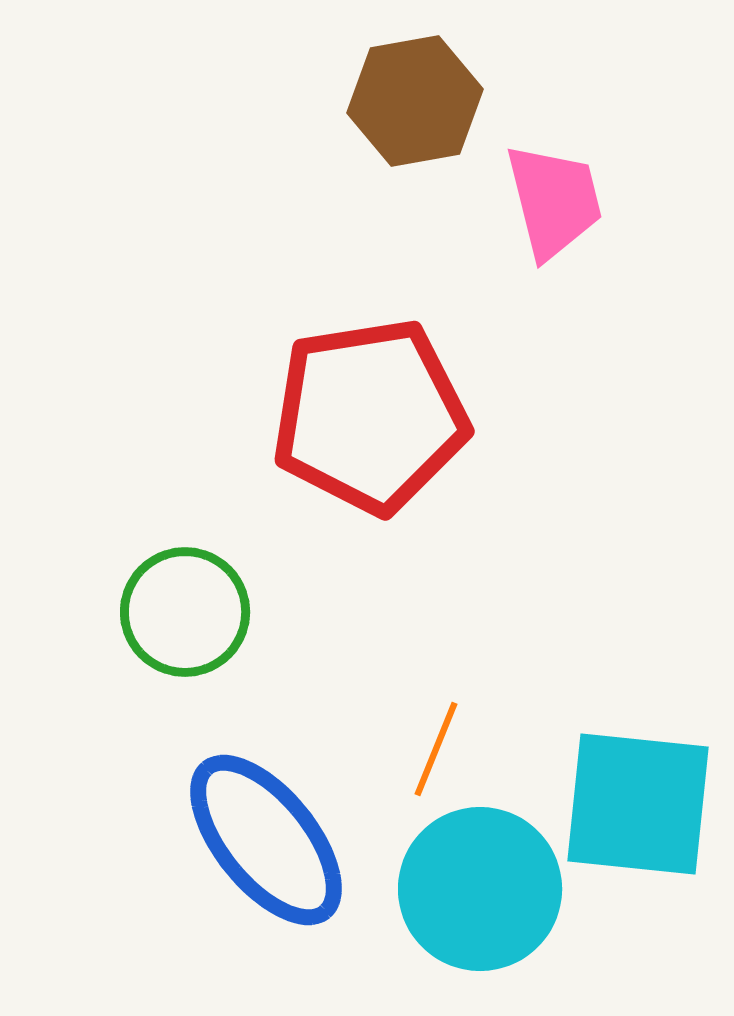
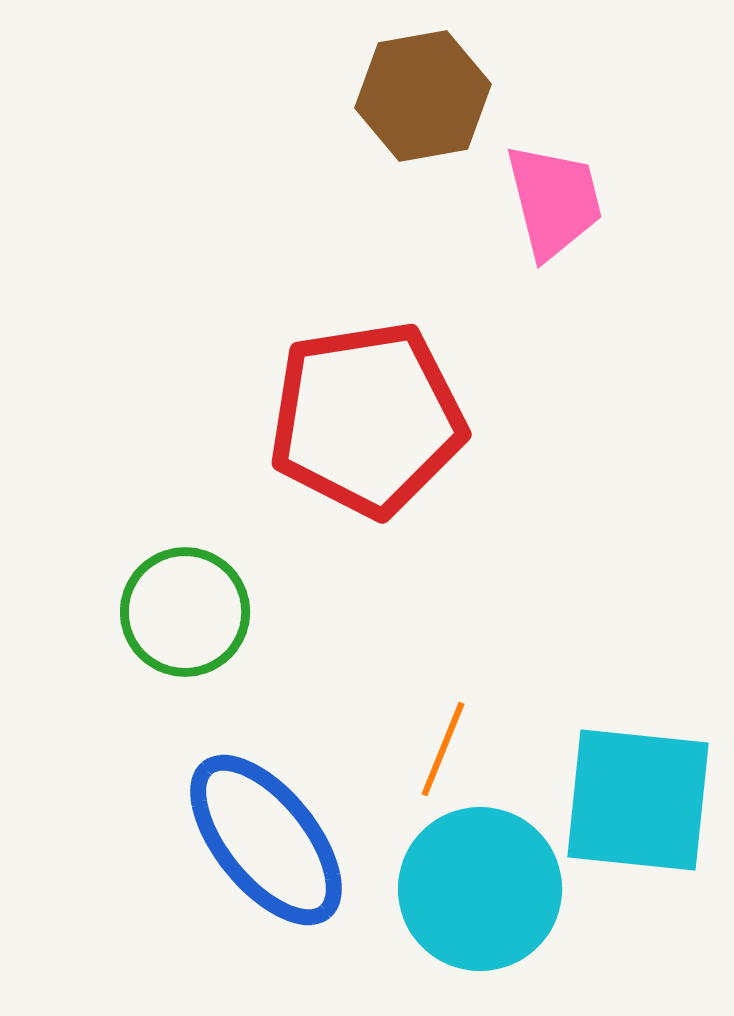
brown hexagon: moved 8 px right, 5 px up
red pentagon: moved 3 px left, 3 px down
orange line: moved 7 px right
cyan square: moved 4 px up
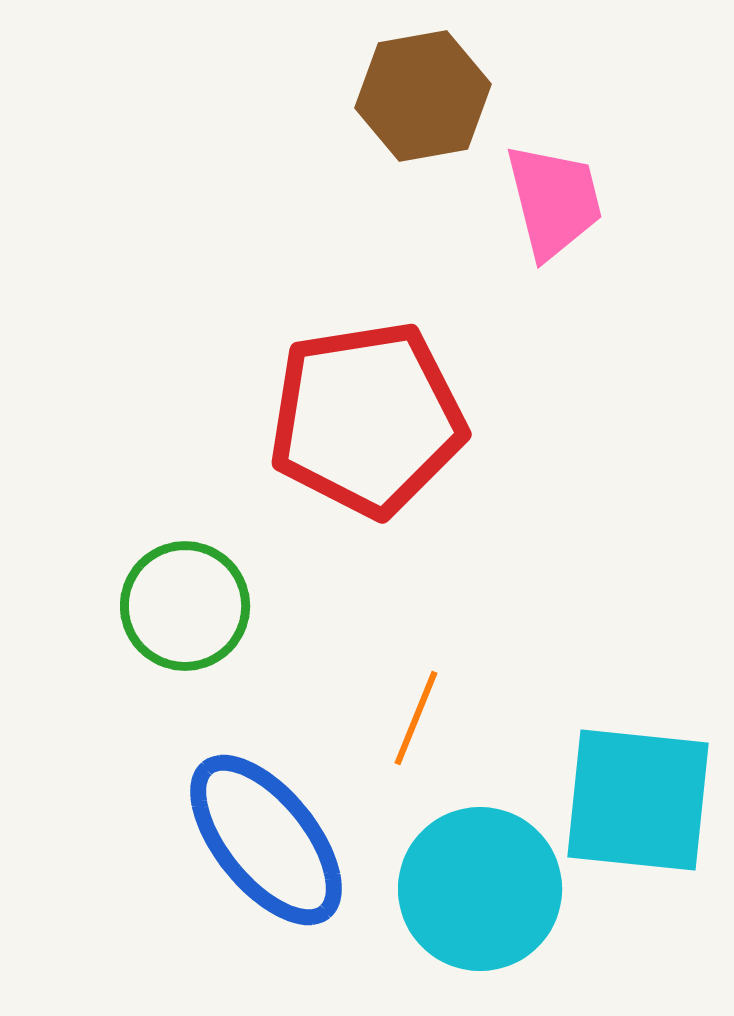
green circle: moved 6 px up
orange line: moved 27 px left, 31 px up
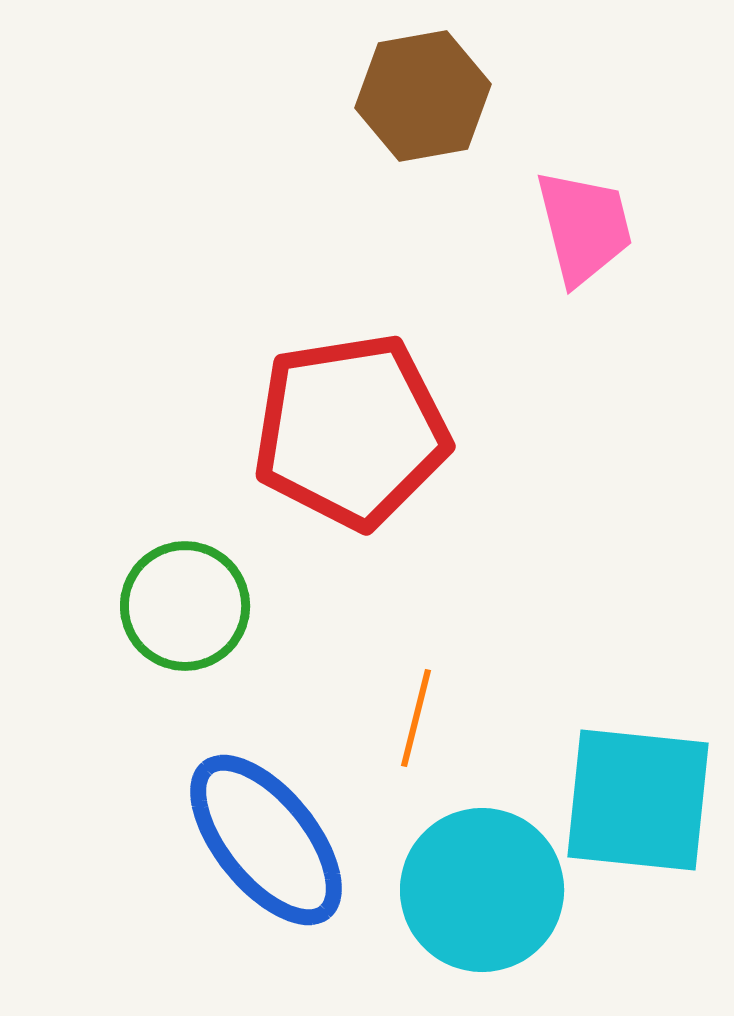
pink trapezoid: moved 30 px right, 26 px down
red pentagon: moved 16 px left, 12 px down
orange line: rotated 8 degrees counterclockwise
cyan circle: moved 2 px right, 1 px down
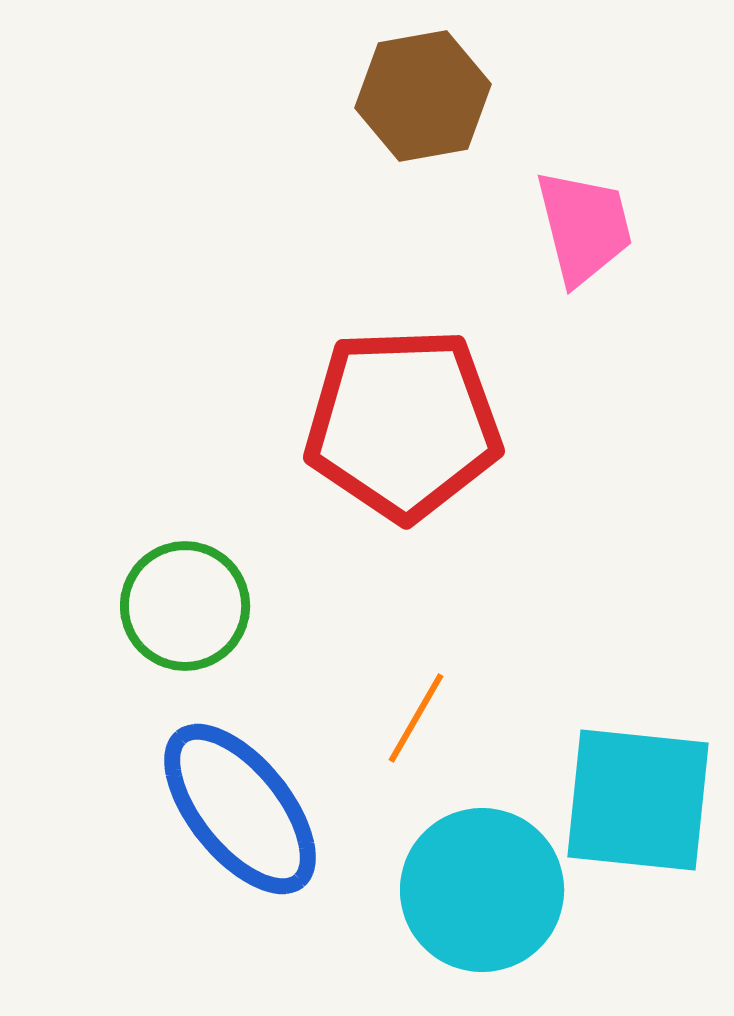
red pentagon: moved 52 px right, 7 px up; rotated 7 degrees clockwise
orange line: rotated 16 degrees clockwise
blue ellipse: moved 26 px left, 31 px up
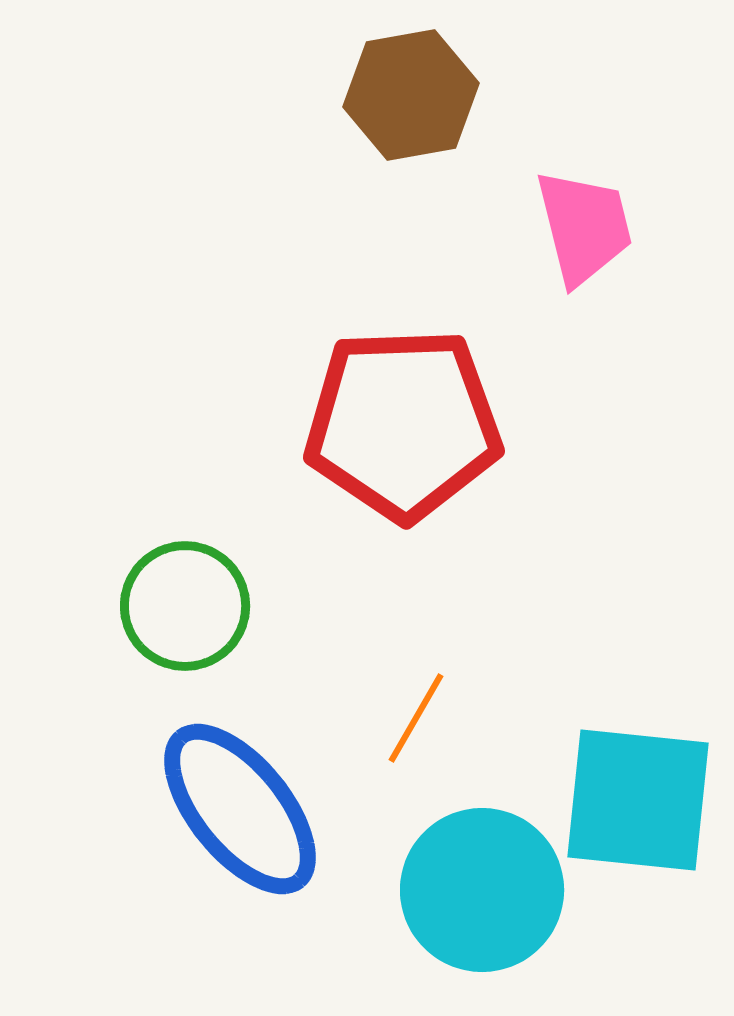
brown hexagon: moved 12 px left, 1 px up
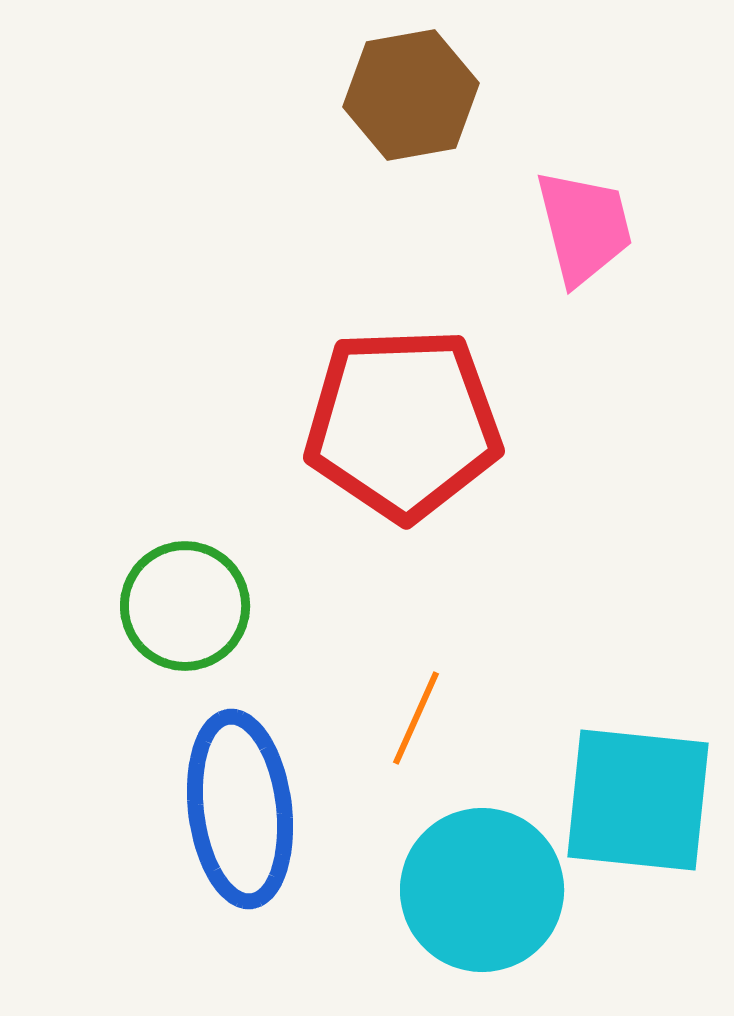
orange line: rotated 6 degrees counterclockwise
blue ellipse: rotated 32 degrees clockwise
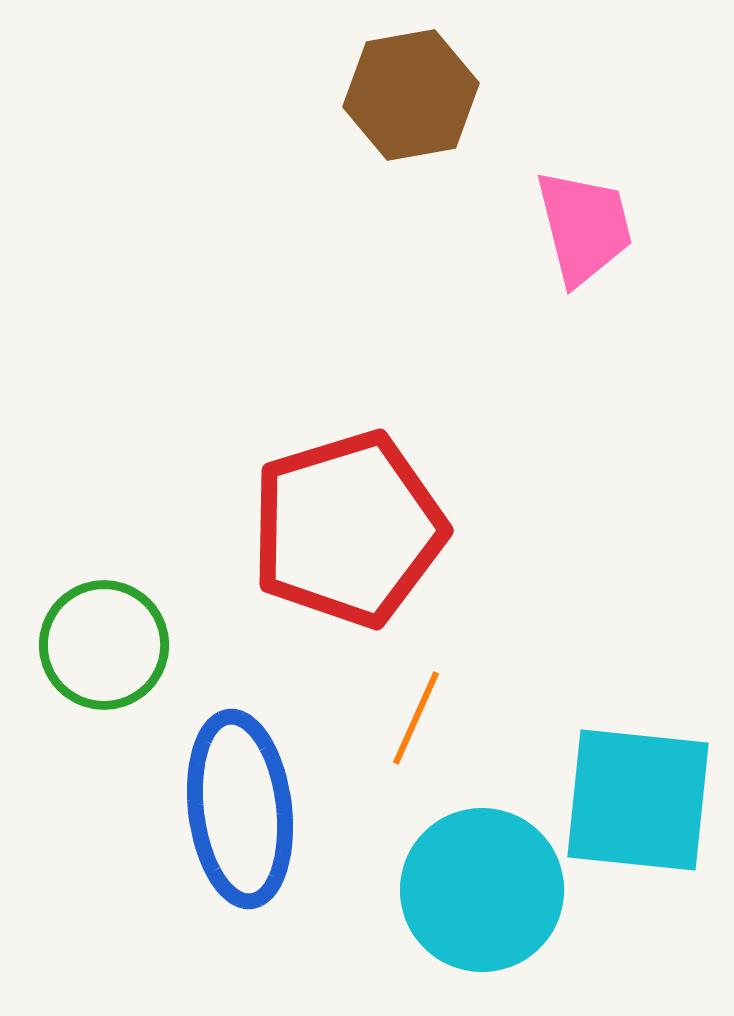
red pentagon: moved 55 px left, 105 px down; rotated 15 degrees counterclockwise
green circle: moved 81 px left, 39 px down
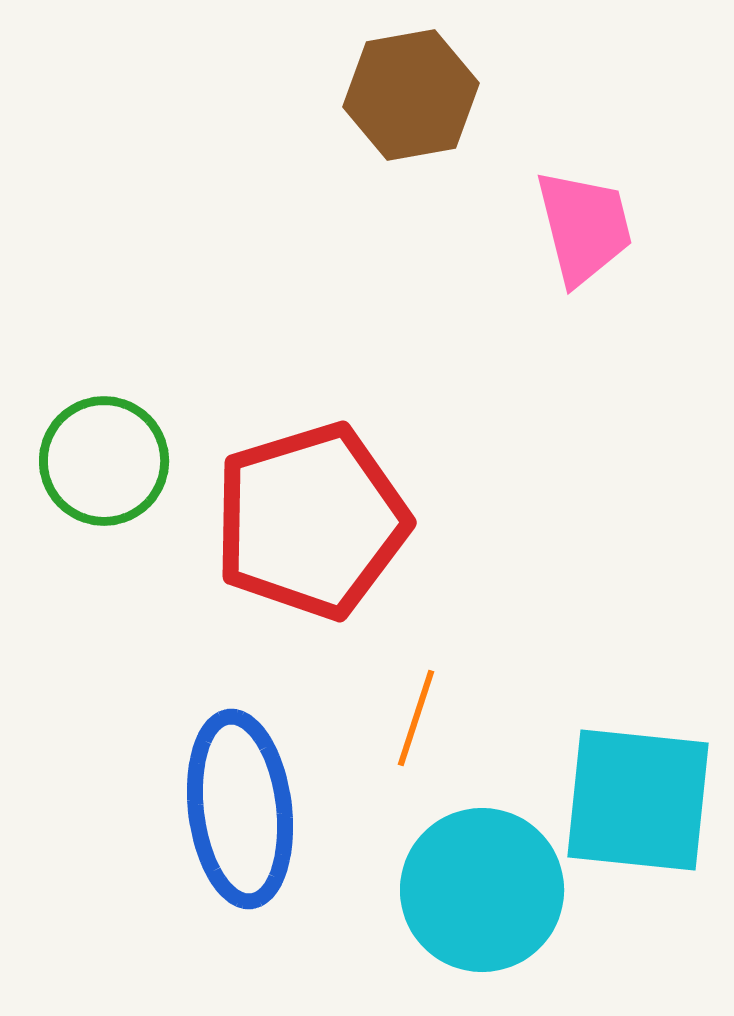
red pentagon: moved 37 px left, 8 px up
green circle: moved 184 px up
orange line: rotated 6 degrees counterclockwise
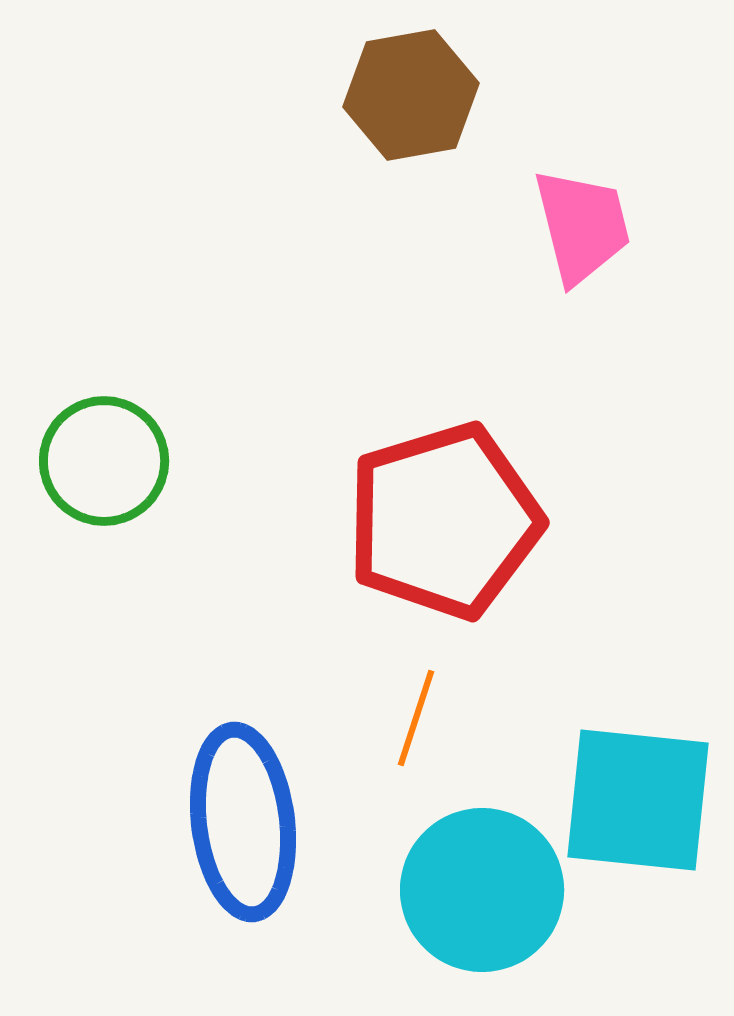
pink trapezoid: moved 2 px left, 1 px up
red pentagon: moved 133 px right
blue ellipse: moved 3 px right, 13 px down
